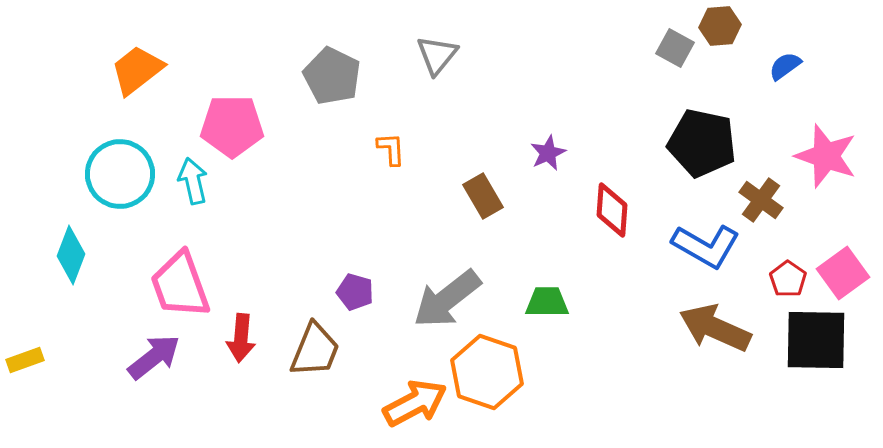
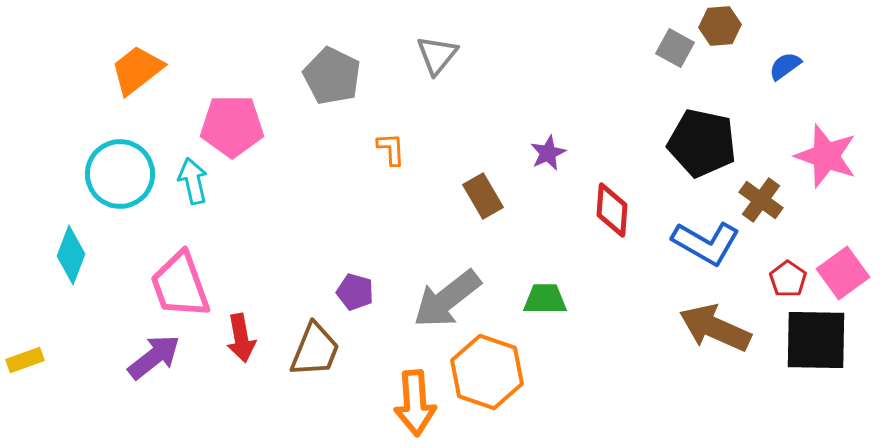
blue L-shape: moved 3 px up
green trapezoid: moved 2 px left, 3 px up
red arrow: rotated 15 degrees counterclockwise
orange arrow: rotated 114 degrees clockwise
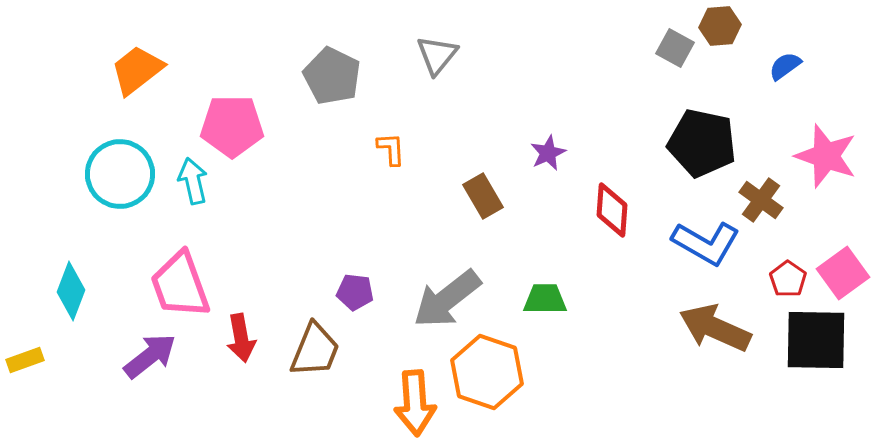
cyan diamond: moved 36 px down
purple pentagon: rotated 9 degrees counterclockwise
purple arrow: moved 4 px left, 1 px up
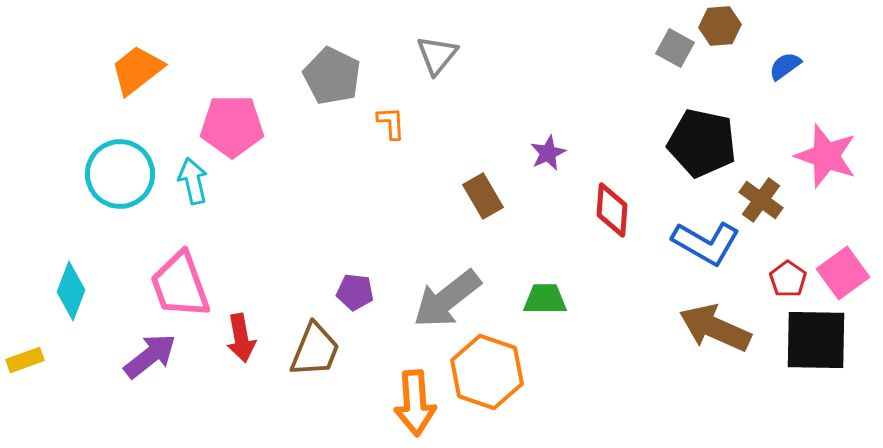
orange L-shape: moved 26 px up
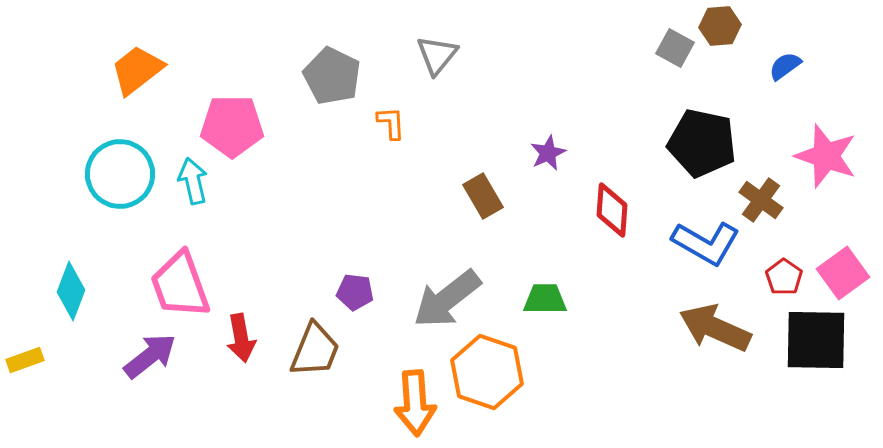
red pentagon: moved 4 px left, 2 px up
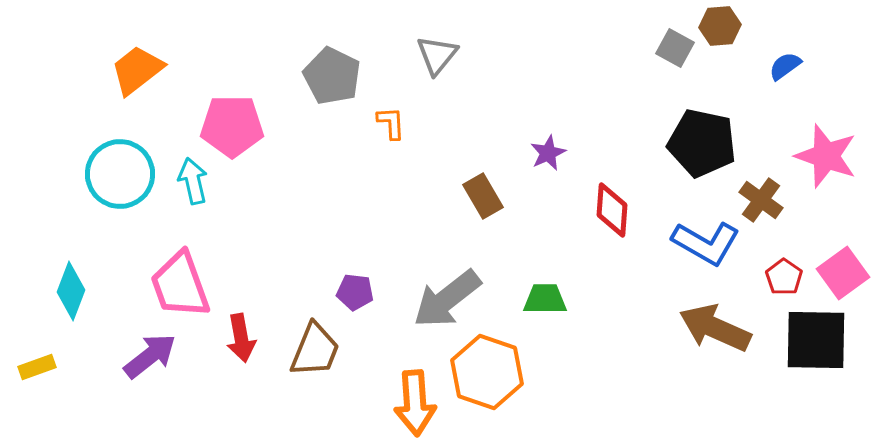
yellow rectangle: moved 12 px right, 7 px down
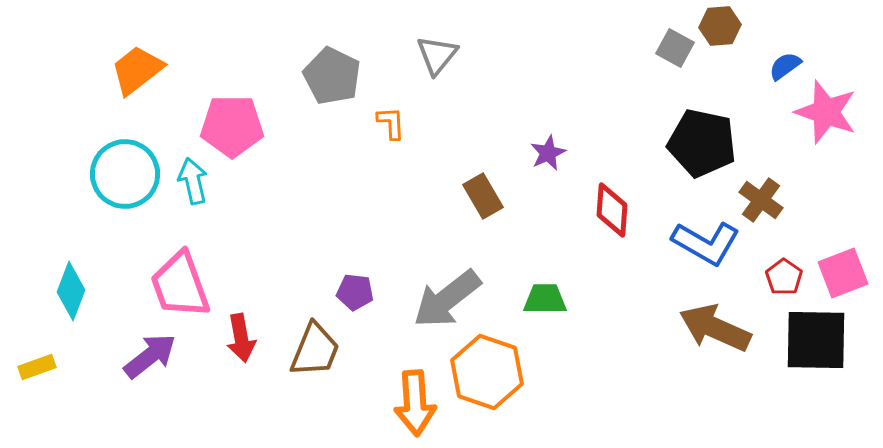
pink star: moved 44 px up
cyan circle: moved 5 px right
pink square: rotated 15 degrees clockwise
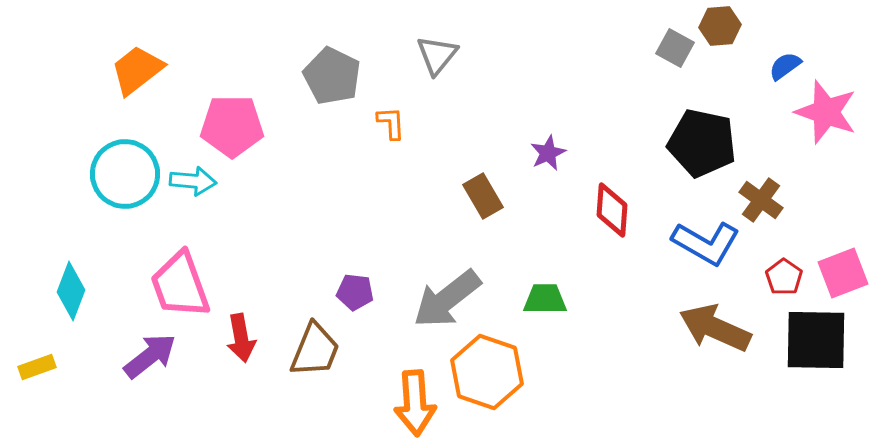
cyan arrow: rotated 108 degrees clockwise
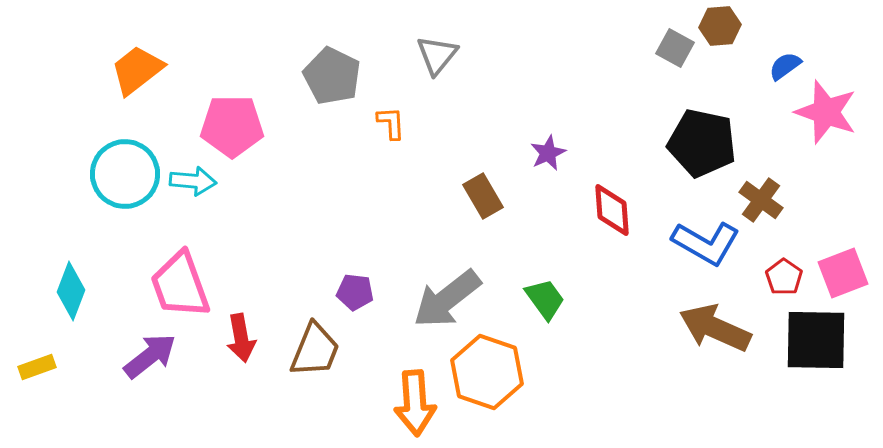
red diamond: rotated 8 degrees counterclockwise
green trapezoid: rotated 54 degrees clockwise
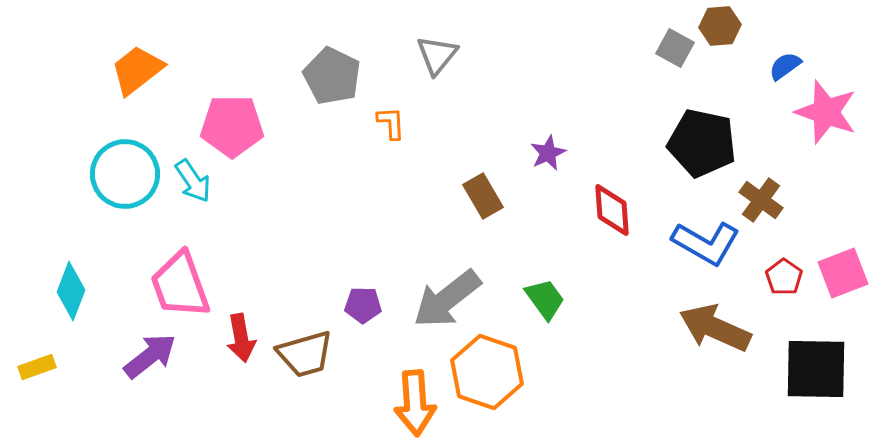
cyan arrow: rotated 51 degrees clockwise
purple pentagon: moved 8 px right, 13 px down; rotated 6 degrees counterclockwise
black square: moved 29 px down
brown trapezoid: moved 10 px left, 4 px down; rotated 52 degrees clockwise
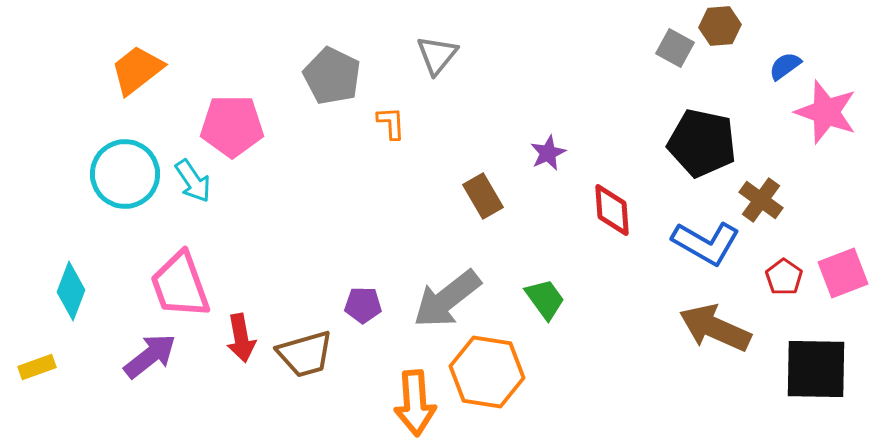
orange hexagon: rotated 10 degrees counterclockwise
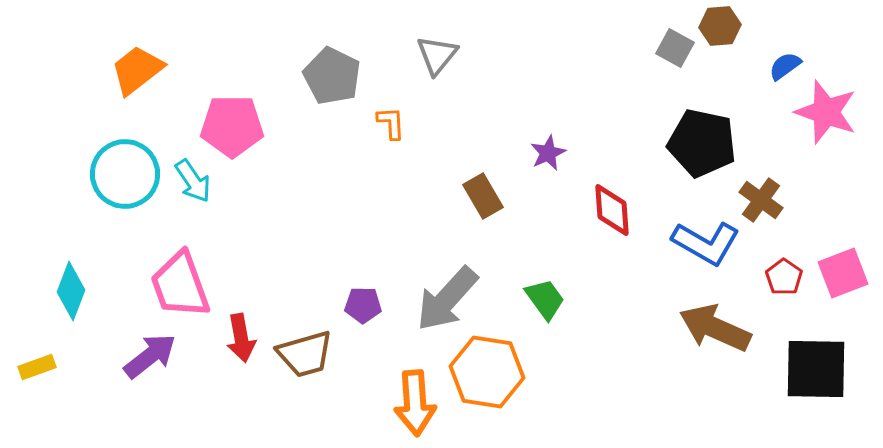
gray arrow: rotated 10 degrees counterclockwise
